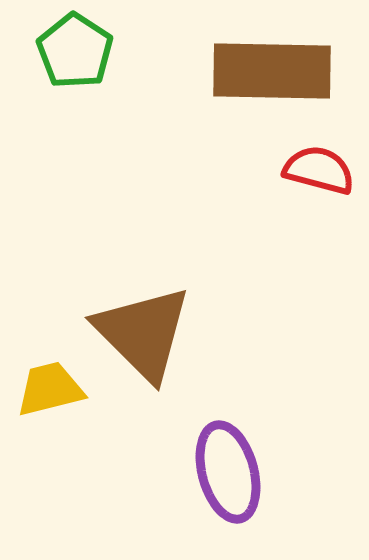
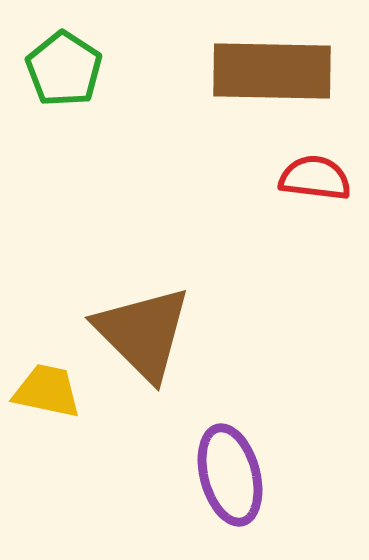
green pentagon: moved 11 px left, 18 px down
red semicircle: moved 4 px left, 8 px down; rotated 8 degrees counterclockwise
yellow trapezoid: moved 3 px left, 2 px down; rotated 26 degrees clockwise
purple ellipse: moved 2 px right, 3 px down
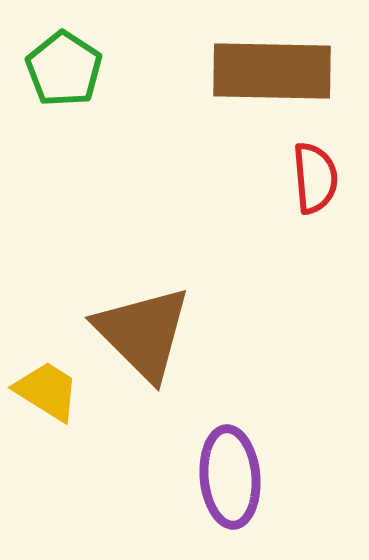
red semicircle: rotated 78 degrees clockwise
yellow trapezoid: rotated 20 degrees clockwise
purple ellipse: moved 2 px down; rotated 10 degrees clockwise
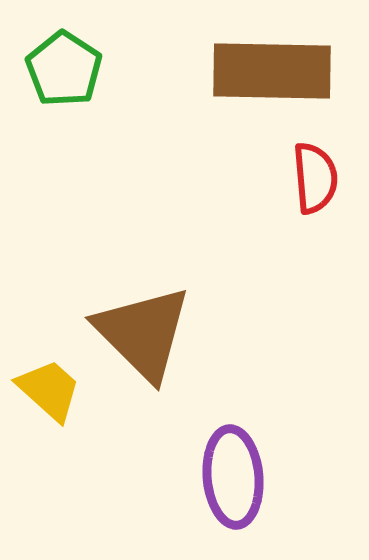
yellow trapezoid: moved 2 px right, 1 px up; rotated 10 degrees clockwise
purple ellipse: moved 3 px right
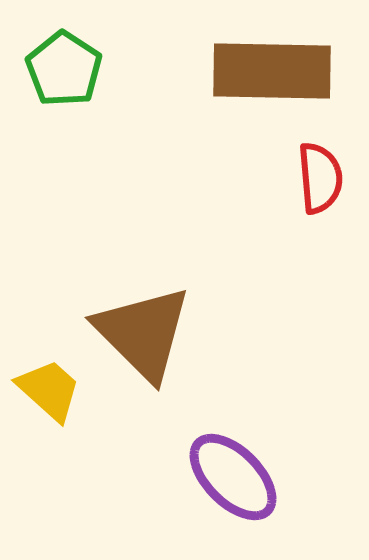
red semicircle: moved 5 px right
purple ellipse: rotated 40 degrees counterclockwise
